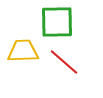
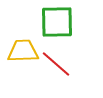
red line: moved 8 px left, 2 px down
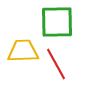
red line: rotated 20 degrees clockwise
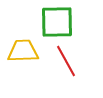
red line: moved 10 px right, 3 px up
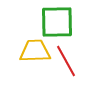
yellow trapezoid: moved 12 px right
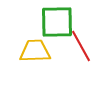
red line: moved 15 px right, 15 px up
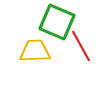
green square: rotated 24 degrees clockwise
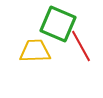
green square: moved 1 px right, 2 px down
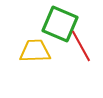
green square: moved 2 px right
